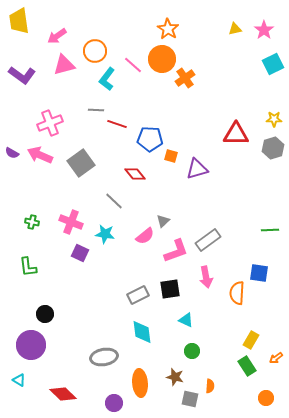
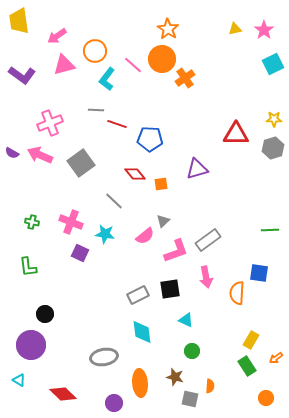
orange square at (171, 156): moved 10 px left, 28 px down; rotated 24 degrees counterclockwise
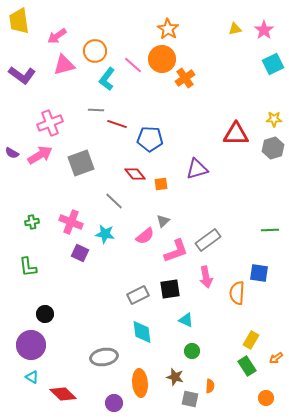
pink arrow at (40, 155): rotated 125 degrees clockwise
gray square at (81, 163): rotated 16 degrees clockwise
green cross at (32, 222): rotated 24 degrees counterclockwise
cyan triangle at (19, 380): moved 13 px right, 3 px up
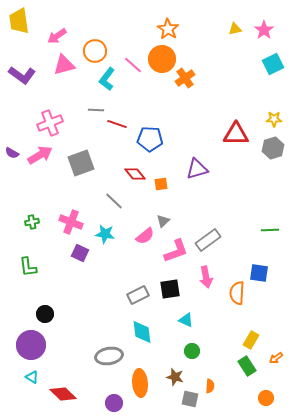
gray ellipse at (104, 357): moved 5 px right, 1 px up
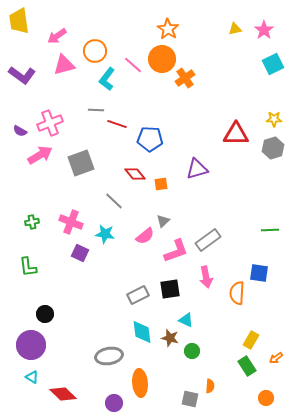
purple semicircle at (12, 153): moved 8 px right, 22 px up
brown star at (175, 377): moved 5 px left, 39 px up
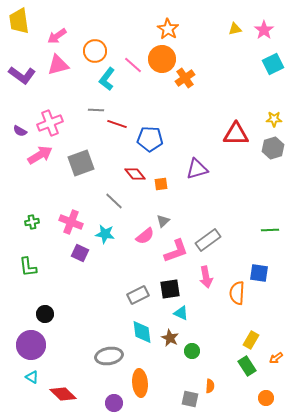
pink triangle at (64, 65): moved 6 px left
cyan triangle at (186, 320): moved 5 px left, 7 px up
brown star at (170, 338): rotated 12 degrees clockwise
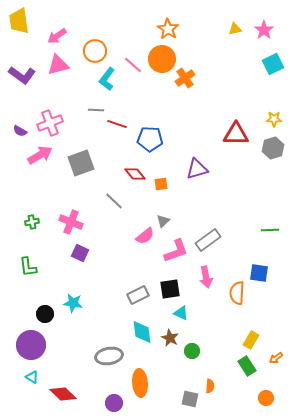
cyan star at (105, 234): moved 32 px left, 69 px down
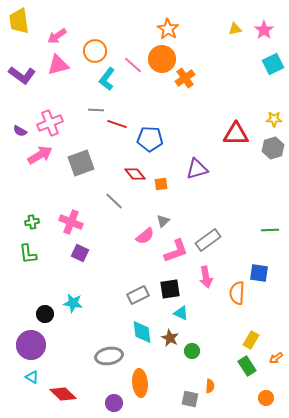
green L-shape at (28, 267): moved 13 px up
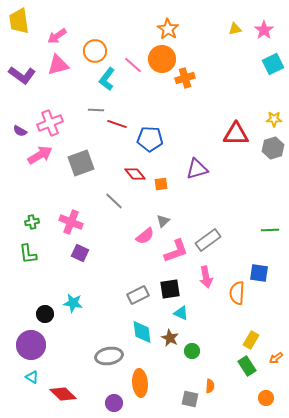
orange cross at (185, 78): rotated 18 degrees clockwise
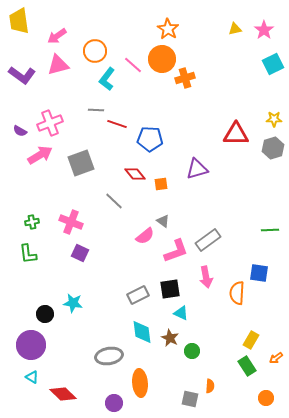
gray triangle at (163, 221): rotated 40 degrees counterclockwise
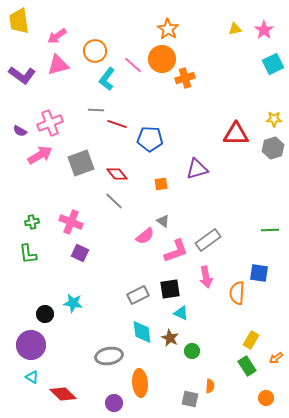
red diamond at (135, 174): moved 18 px left
